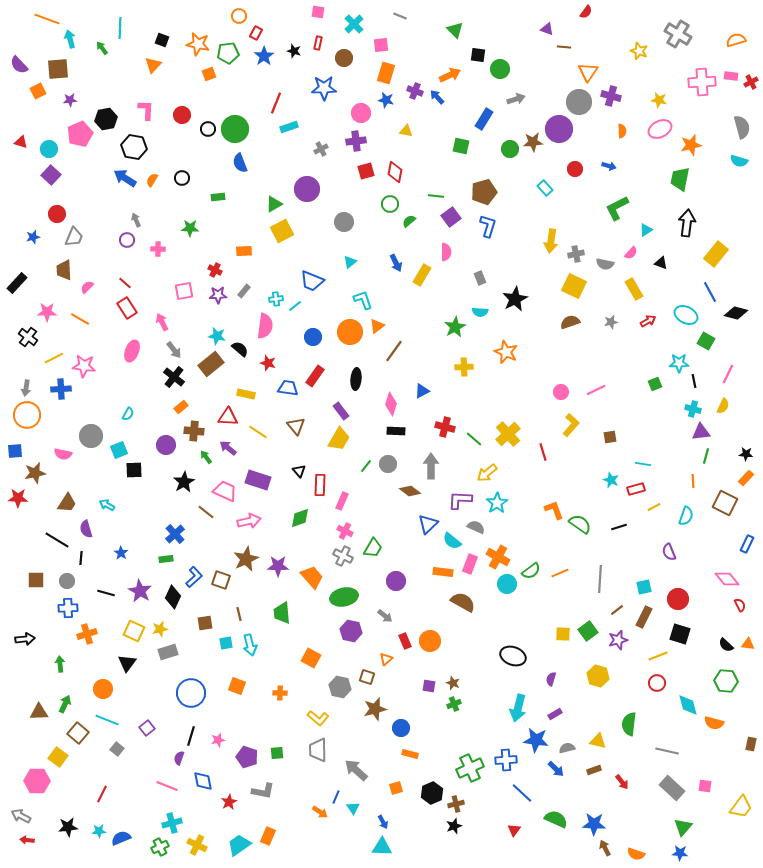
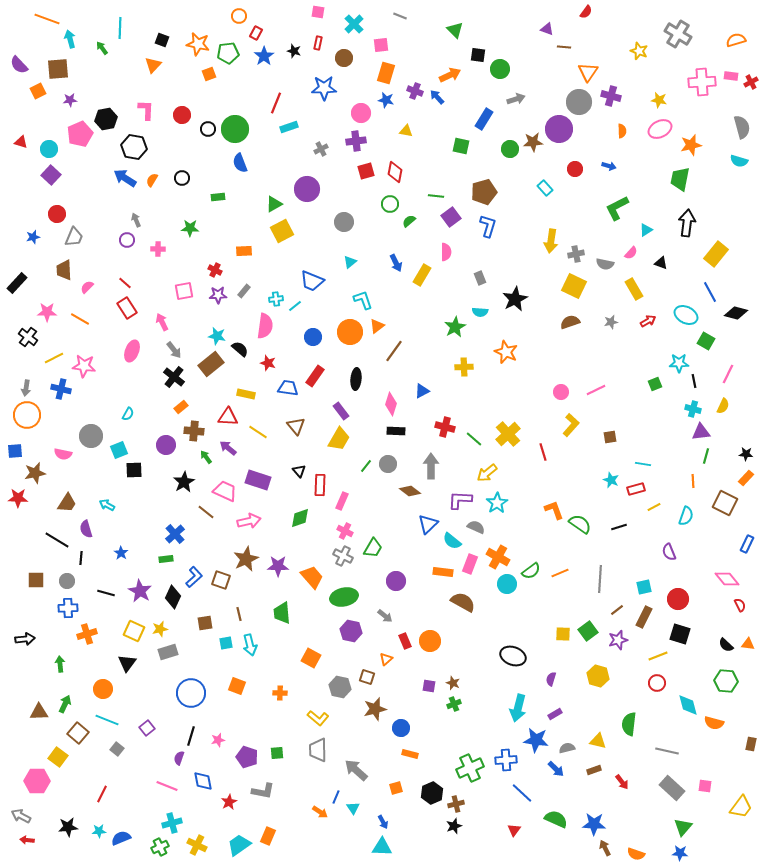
blue cross at (61, 389): rotated 18 degrees clockwise
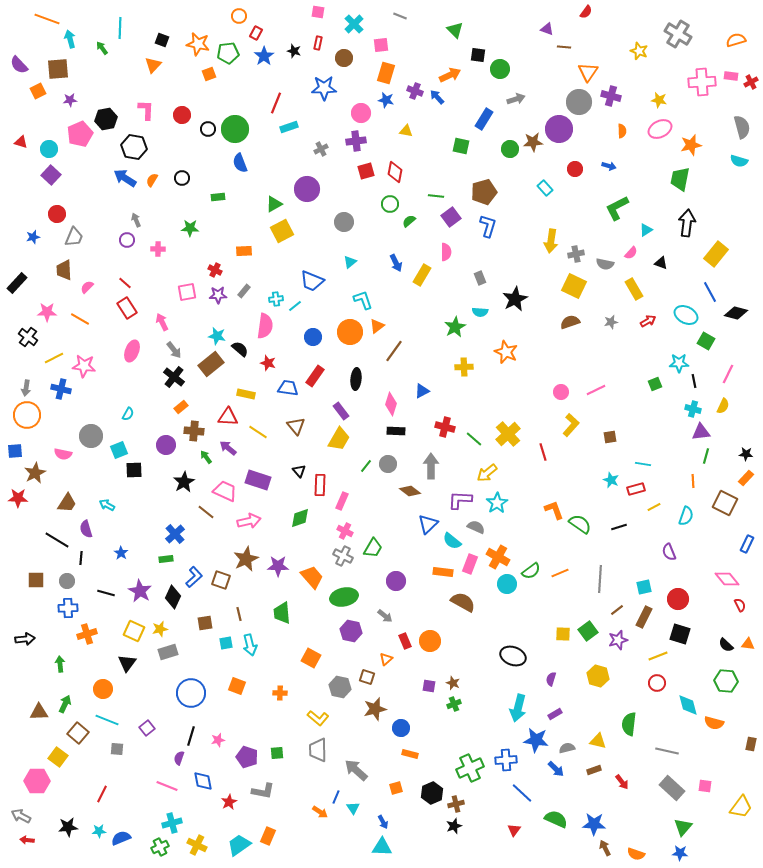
pink square at (184, 291): moved 3 px right, 1 px down
brown star at (35, 473): rotated 15 degrees counterclockwise
gray square at (117, 749): rotated 32 degrees counterclockwise
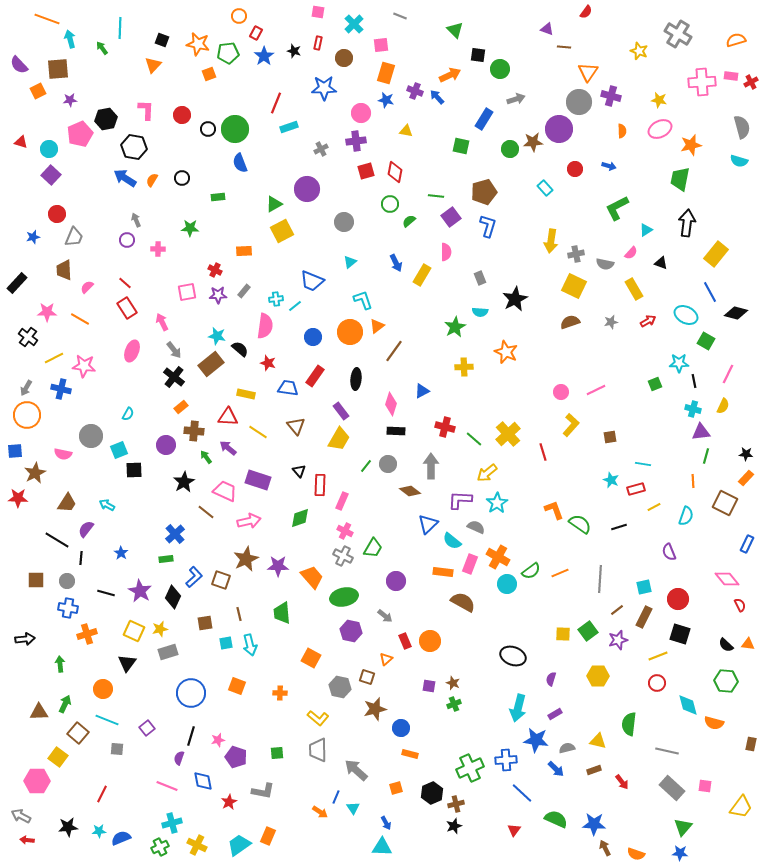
gray arrow at (26, 388): rotated 21 degrees clockwise
purple semicircle at (86, 529): rotated 54 degrees clockwise
blue cross at (68, 608): rotated 12 degrees clockwise
yellow hexagon at (598, 676): rotated 15 degrees counterclockwise
purple pentagon at (247, 757): moved 11 px left
blue arrow at (383, 822): moved 3 px right, 1 px down
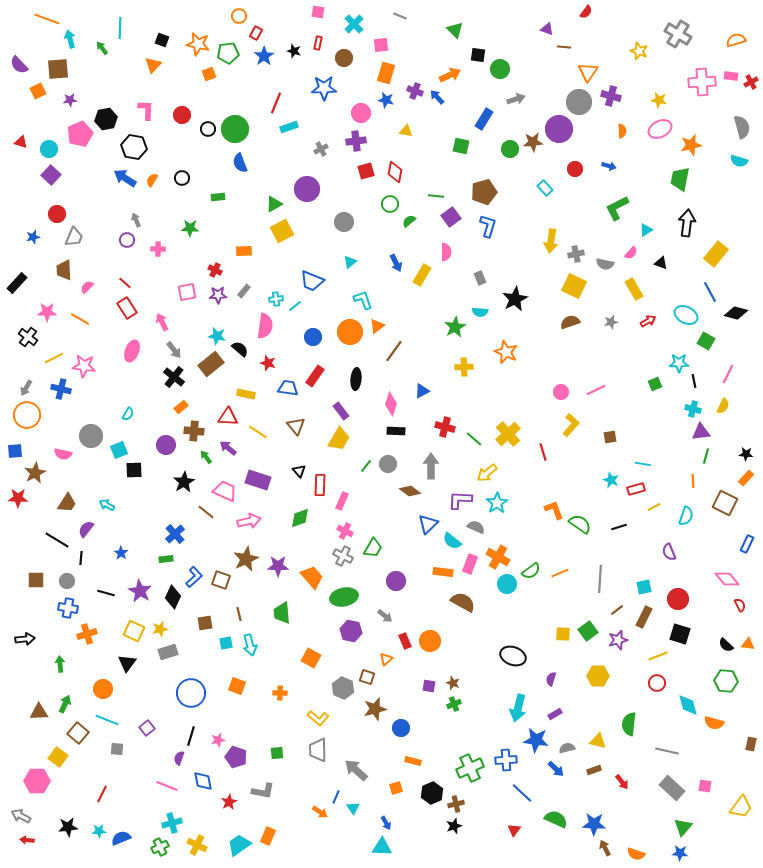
gray hexagon at (340, 687): moved 3 px right, 1 px down; rotated 10 degrees clockwise
orange rectangle at (410, 754): moved 3 px right, 7 px down
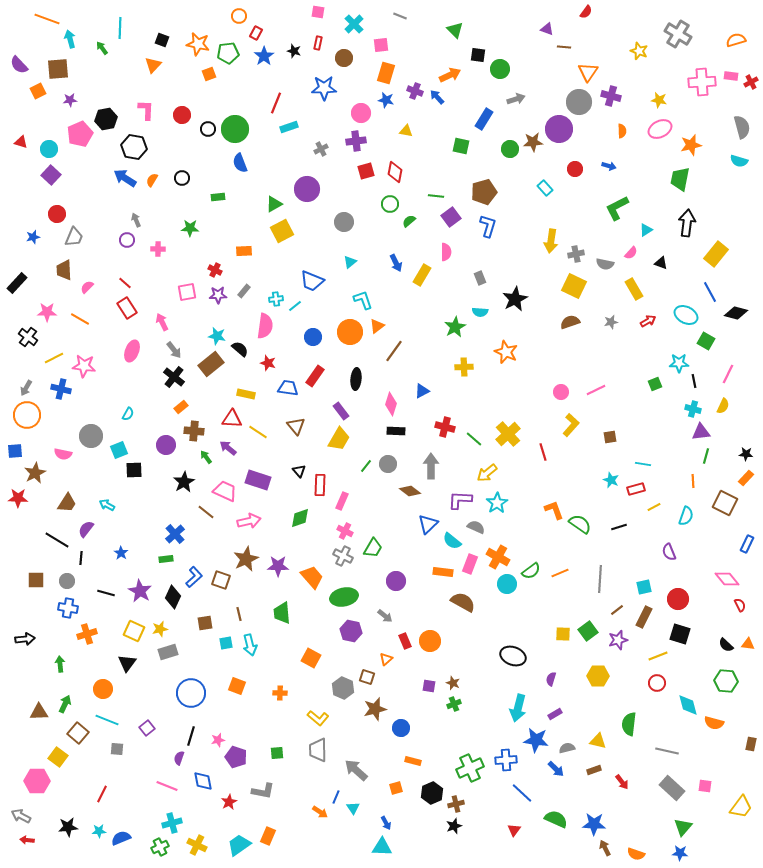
red triangle at (228, 417): moved 4 px right, 2 px down
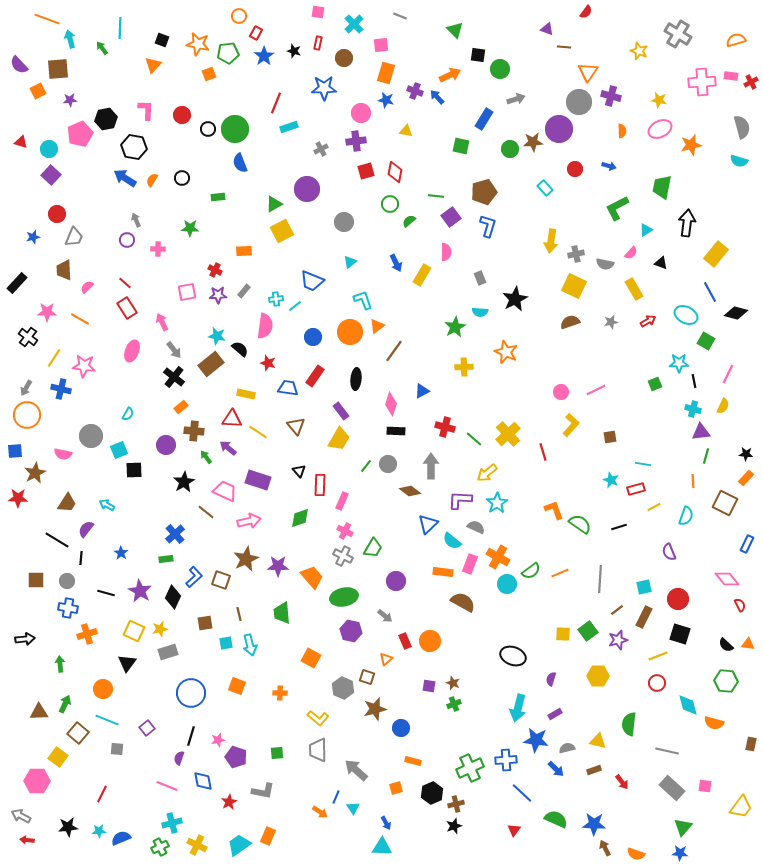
green trapezoid at (680, 179): moved 18 px left, 8 px down
yellow line at (54, 358): rotated 30 degrees counterclockwise
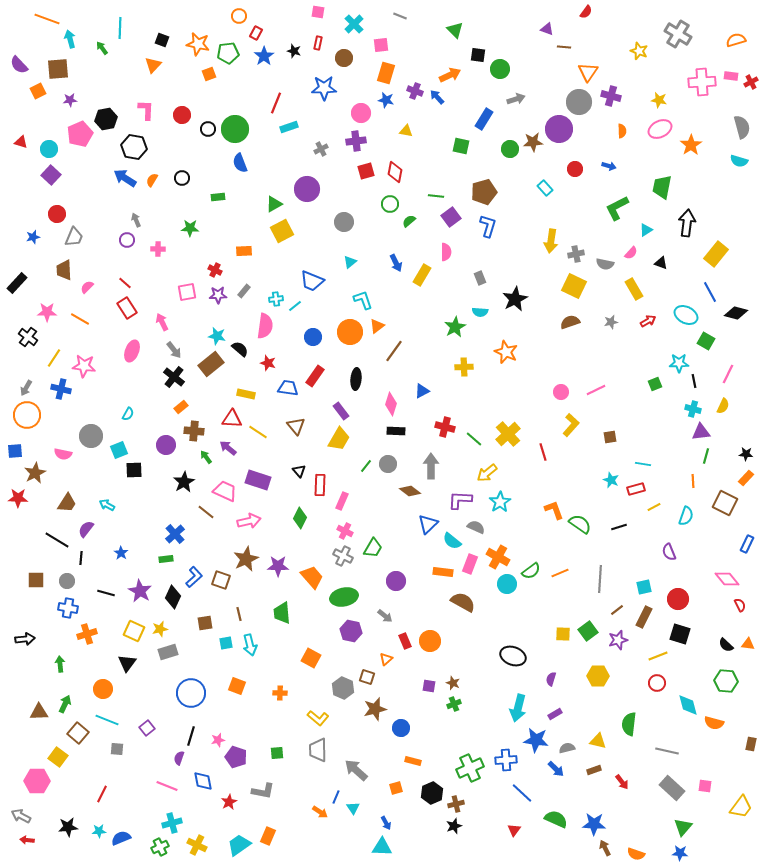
orange star at (691, 145): rotated 20 degrees counterclockwise
cyan star at (497, 503): moved 3 px right, 1 px up
green diamond at (300, 518): rotated 45 degrees counterclockwise
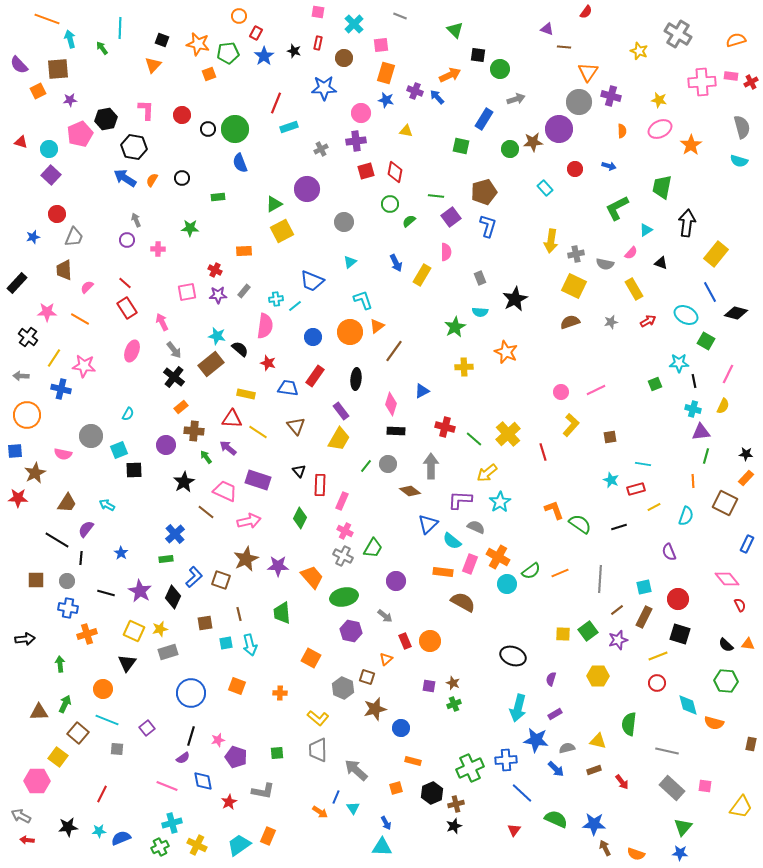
gray arrow at (26, 388): moved 5 px left, 12 px up; rotated 63 degrees clockwise
purple semicircle at (179, 758): moved 4 px right; rotated 144 degrees counterclockwise
